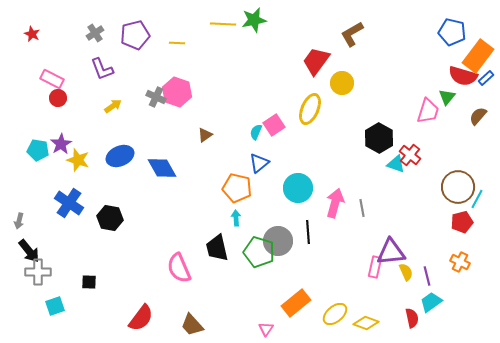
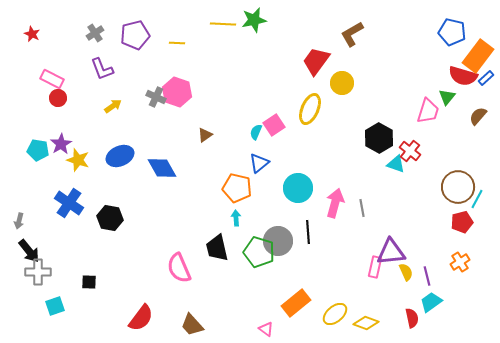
red cross at (410, 155): moved 4 px up
orange cross at (460, 262): rotated 30 degrees clockwise
pink triangle at (266, 329): rotated 28 degrees counterclockwise
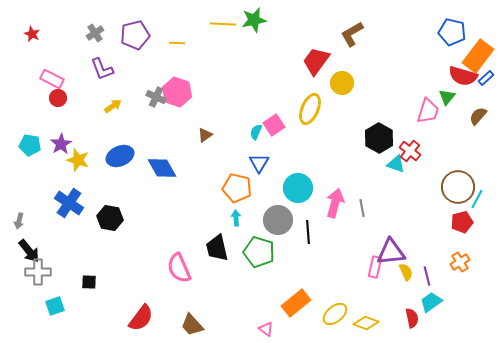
cyan pentagon at (38, 150): moved 8 px left, 5 px up
blue triangle at (259, 163): rotated 20 degrees counterclockwise
gray circle at (278, 241): moved 21 px up
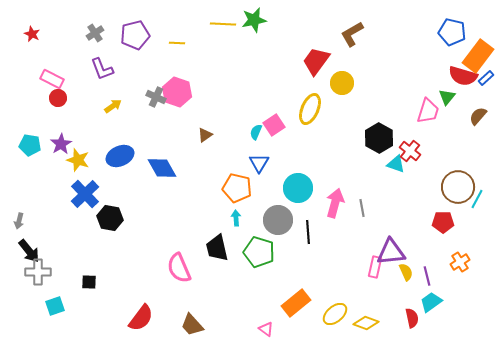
blue cross at (69, 203): moved 16 px right, 9 px up; rotated 12 degrees clockwise
red pentagon at (462, 222): moved 19 px left; rotated 15 degrees clockwise
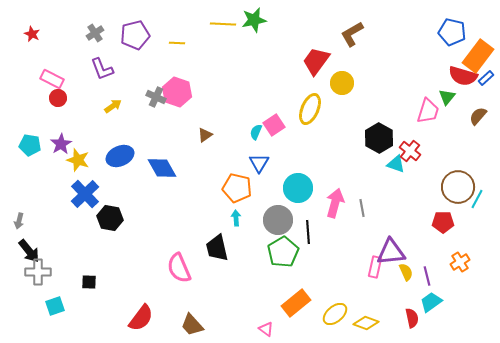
green pentagon at (259, 252): moved 24 px right; rotated 24 degrees clockwise
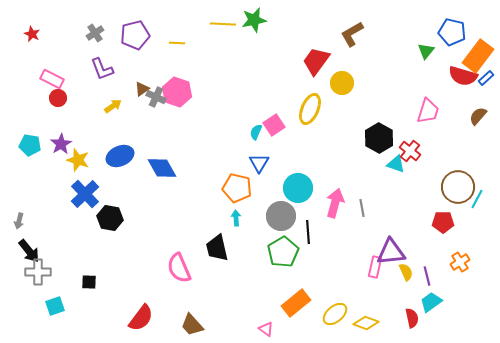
green triangle at (447, 97): moved 21 px left, 46 px up
brown triangle at (205, 135): moved 63 px left, 46 px up
gray circle at (278, 220): moved 3 px right, 4 px up
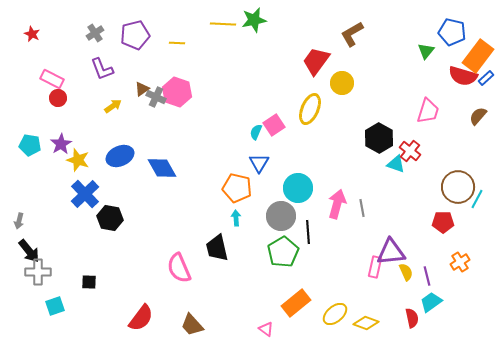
pink arrow at (335, 203): moved 2 px right, 1 px down
